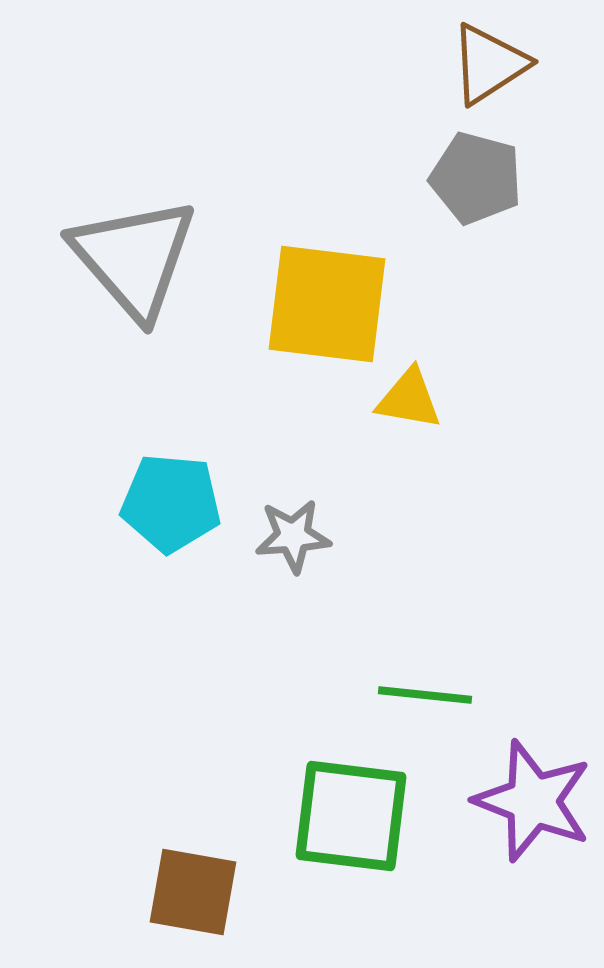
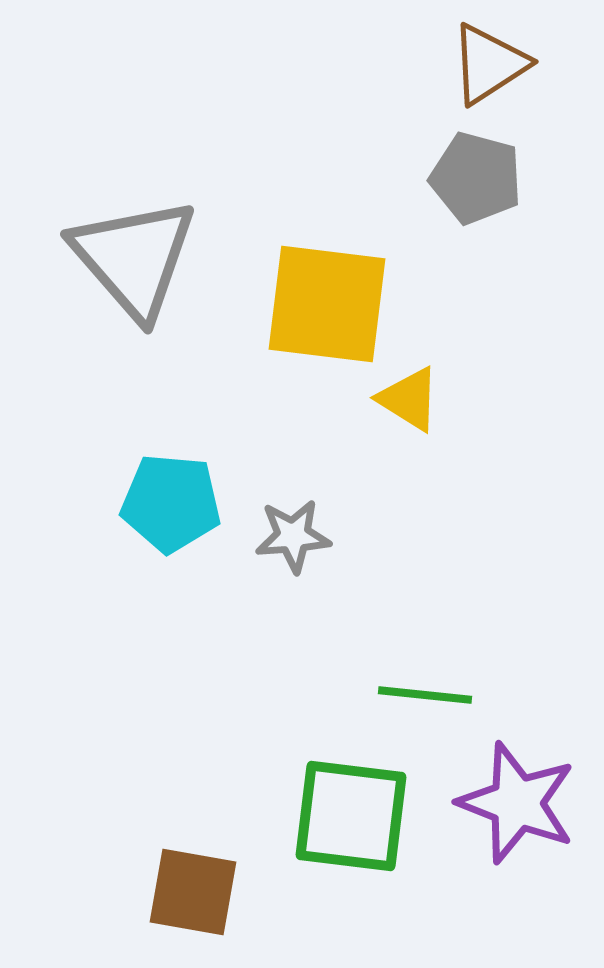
yellow triangle: rotated 22 degrees clockwise
purple star: moved 16 px left, 2 px down
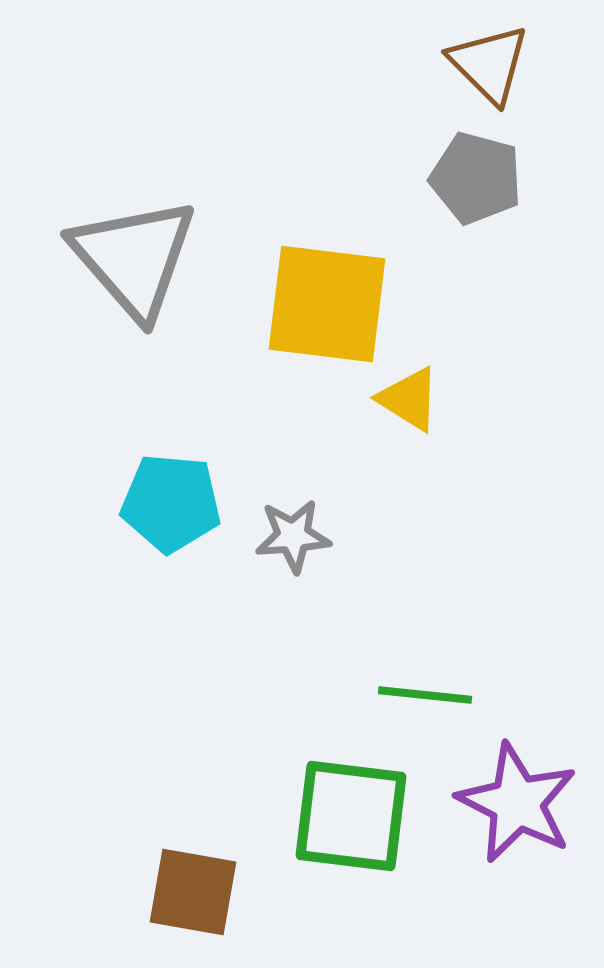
brown triangle: rotated 42 degrees counterclockwise
purple star: rotated 6 degrees clockwise
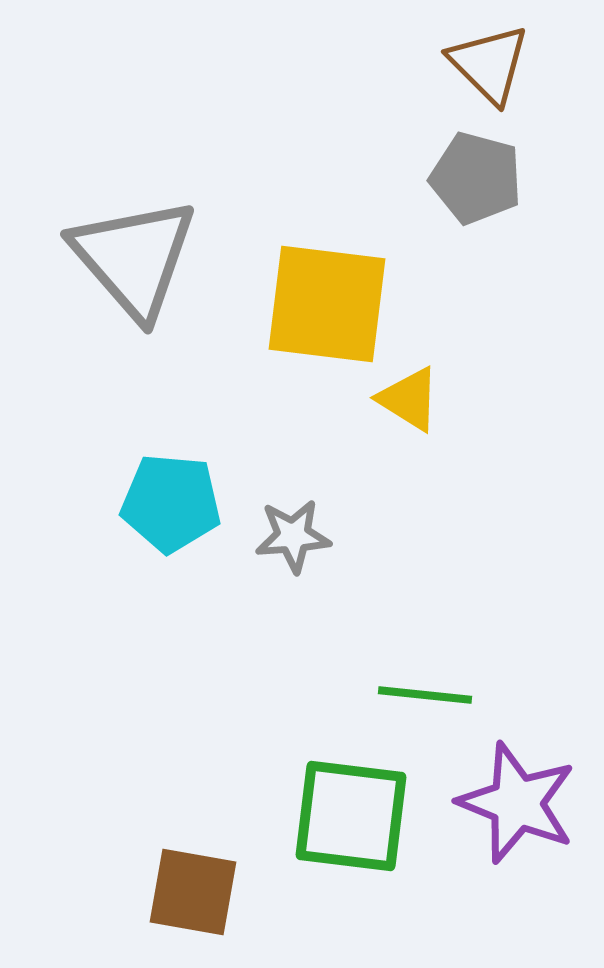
purple star: rotated 5 degrees counterclockwise
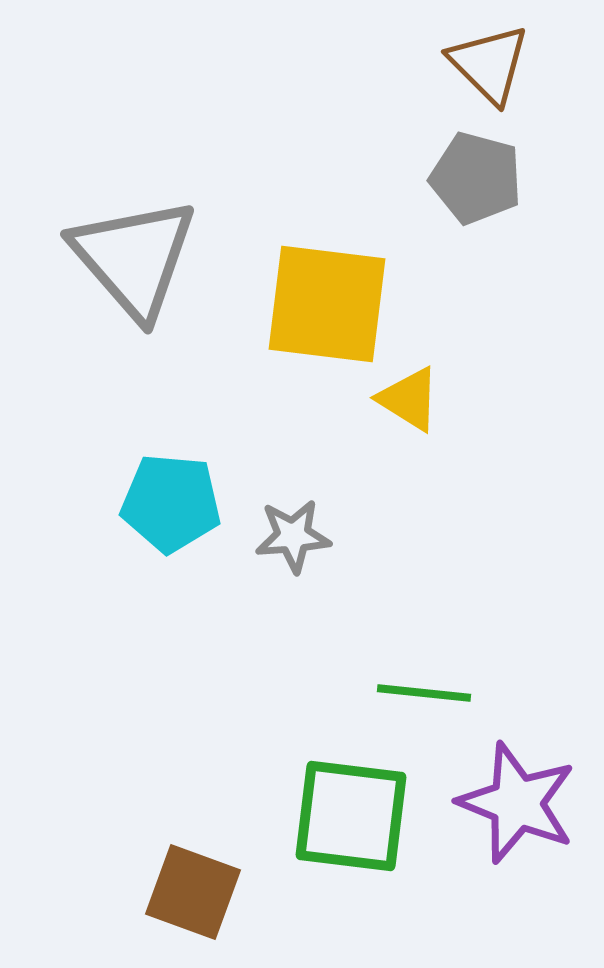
green line: moved 1 px left, 2 px up
brown square: rotated 10 degrees clockwise
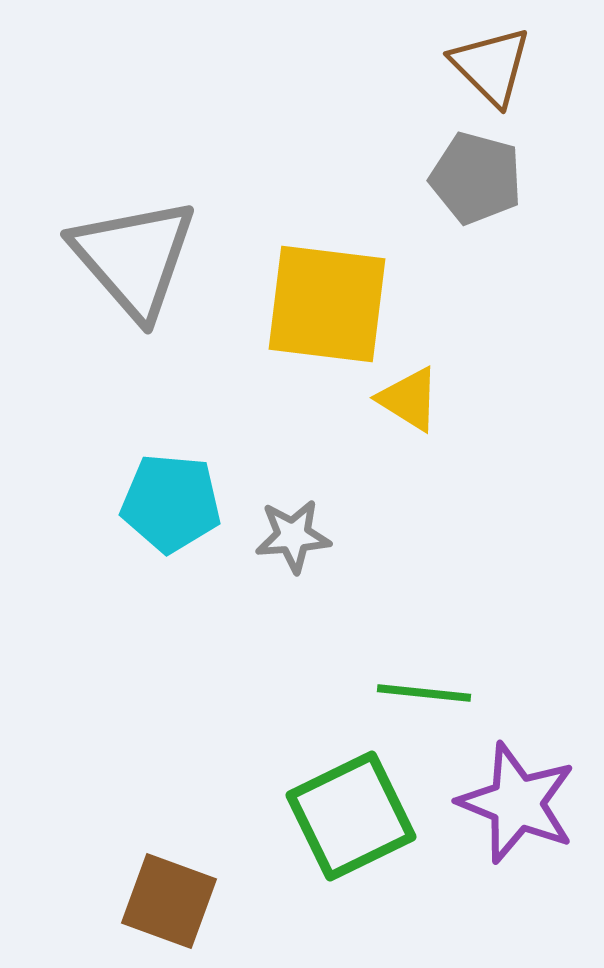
brown triangle: moved 2 px right, 2 px down
green square: rotated 33 degrees counterclockwise
brown square: moved 24 px left, 9 px down
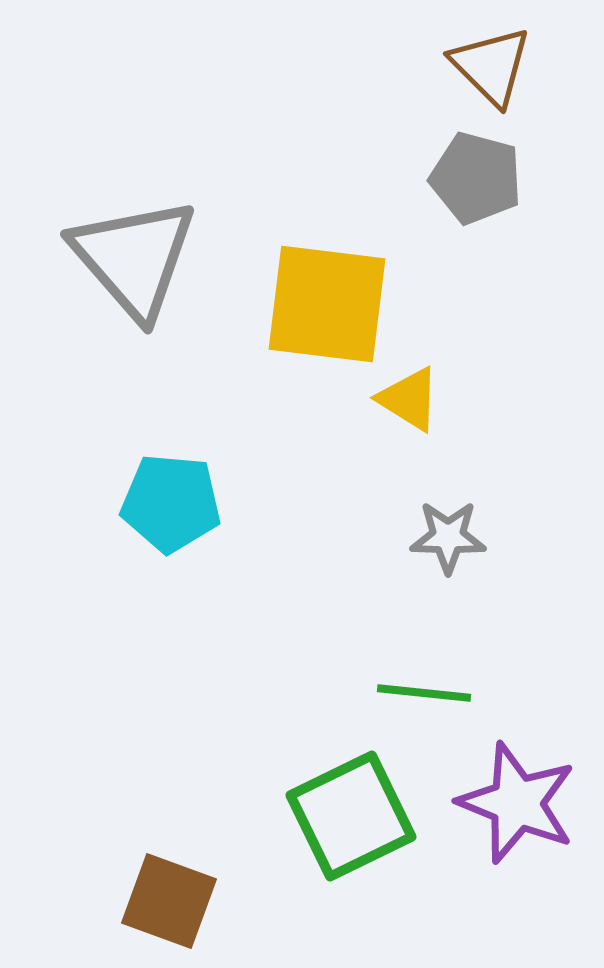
gray star: moved 155 px right, 1 px down; rotated 6 degrees clockwise
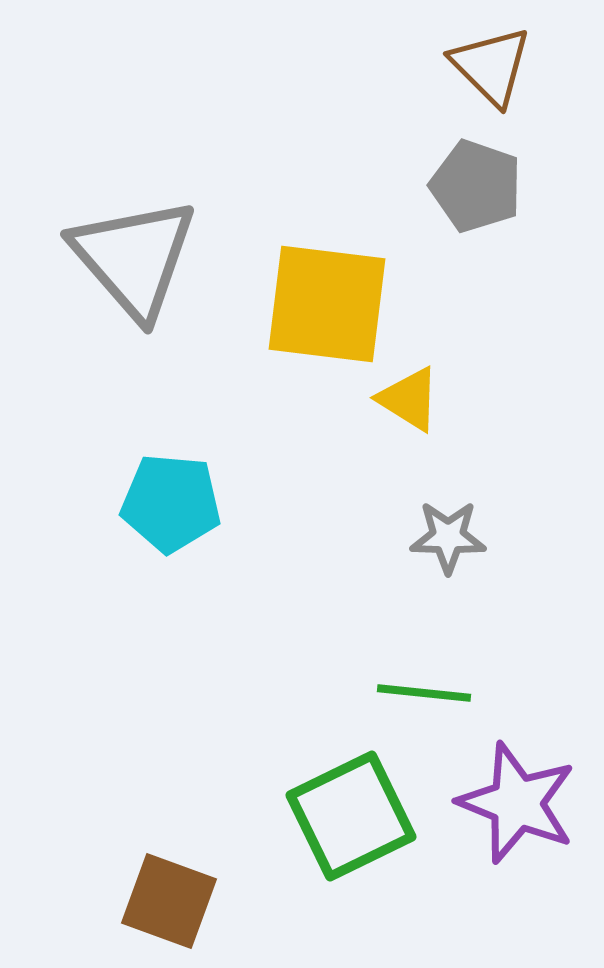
gray pentagon: moved 8 px down; rotated 4 degrees clockwise
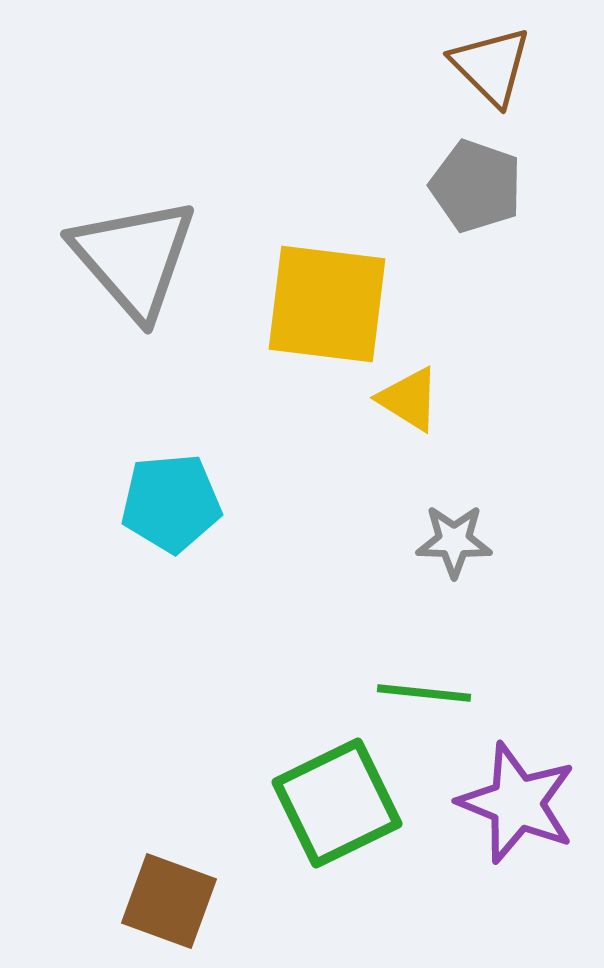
cyan pentagon: rotated 10 degrees counterclockwise
gray star: moved 6 px right, 4 px down
green square: moved 14 px left, 13 px up
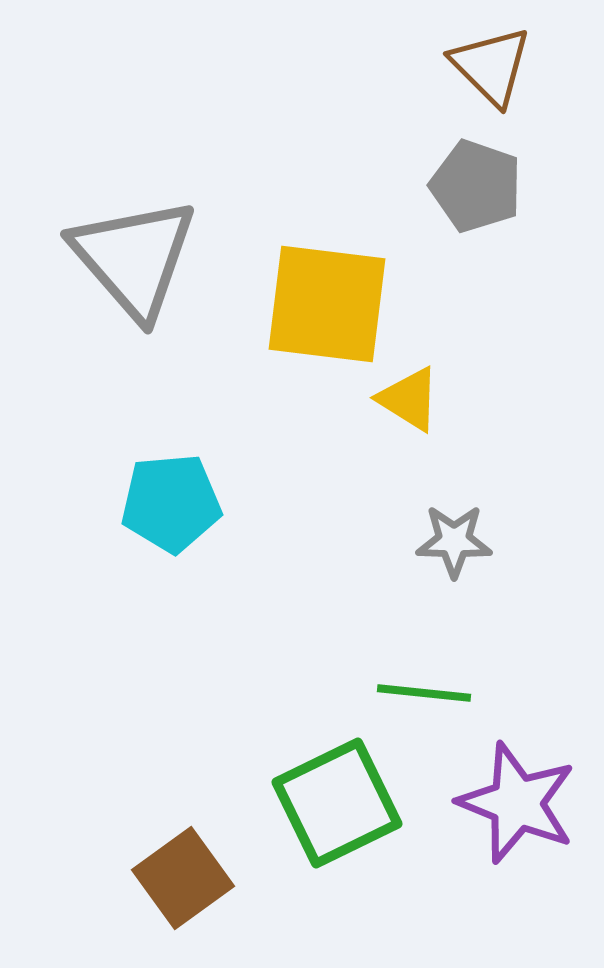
brown square: moved 14 px right, 23 px up; rotated 34 degrees clockwise
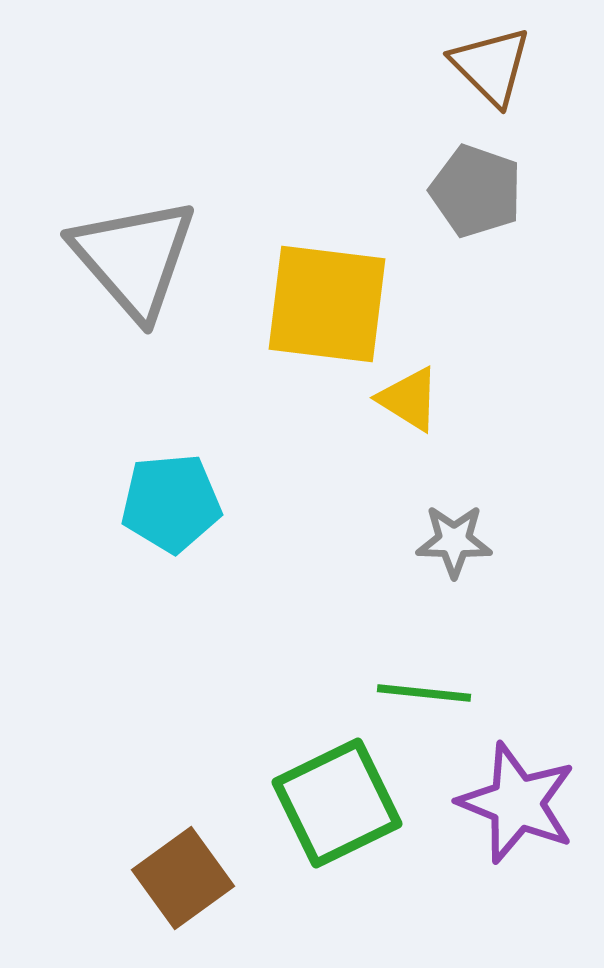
gray pentagon: moved 5 px down
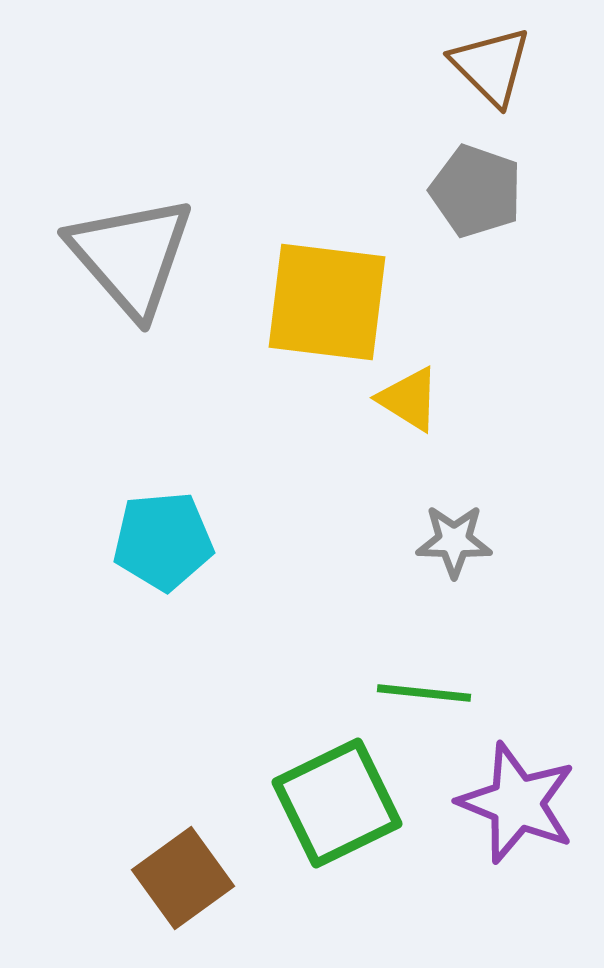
gray triangle: moved 3 px left, 2 px up
yellow square: moved 2 px up
cyan pentagon: moved 8 px left, 38 px down
